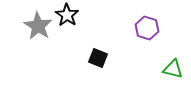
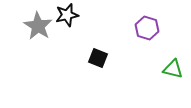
black star: rotated 25 degrees clockwise
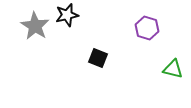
gray star: moved 3 px left
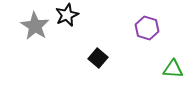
black star: rotated 10 degrees counterclockwise
black square: rotated 18 degrees clockwise
green triangle: rotated 10 degrees counterclockwise
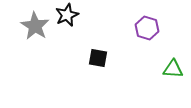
black square: rotated 30 degrees counterclockwise
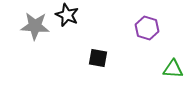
black star: rotated 25 degrees counterclockwise
gray star: rotated 28 degrees counterclockwise
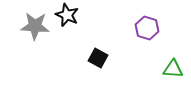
black square: rotated 18 degrees clockwise
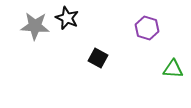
black star: moved 3 px down
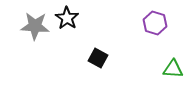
black star: rotated 10 degrees clockwise
purple hexagon: moved 8 px right, 5 px up
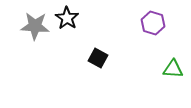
purple hexagon: moved 2 px left
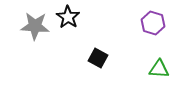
black star: moved 1 px right, 1 px up
green triangle: moved 14 px left
